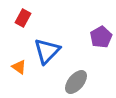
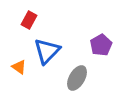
red rectangle: moved 6 px right, 2 px down
purple pentagon: moved 8 px down
gray ellipse: moved 1 px right, 4 px up; rotated 10 degrees counterclockwise
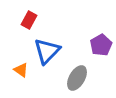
orange triangle: moved 2 px right, 3 px down
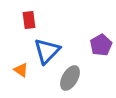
red rectangle: rotated 36 degrees counterclockwise
gray ellipse: moved 7 px left
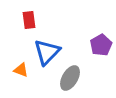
blue triangle: moved 1 px down
orange triangle: rotated 14 degrees counterclockwise
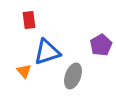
blue triangle: rotated 28 degrees clockwise
orange triangle: moved 3 px right, 1 px down; rotated 28 degrees clockwise
gray ellipse: moved 3 px right, 2 px up; rotated 10 degrees counterclockwise
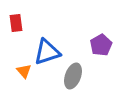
red rectangle: moved 13 px left, 3 px down
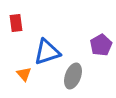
orange triangle: moved 3 px down
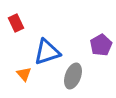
red rectangle: rotated 18 degrees counterclockwise
